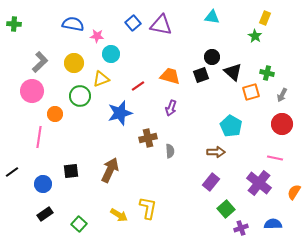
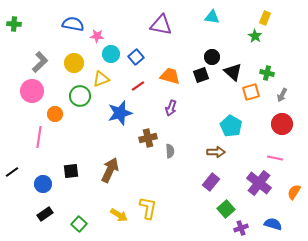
blue square at (133, 23): moved 3 px right, 34 px down
blue semicircle at (273, 224): rotated 18 degrees clockwise
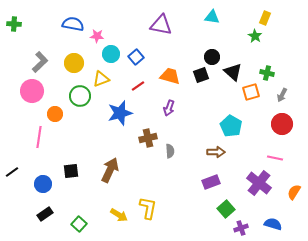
purple arrow at (171, 108): moved 2 px left
purple rectangle at (211, 182): rotated 30 degrees clockwise
